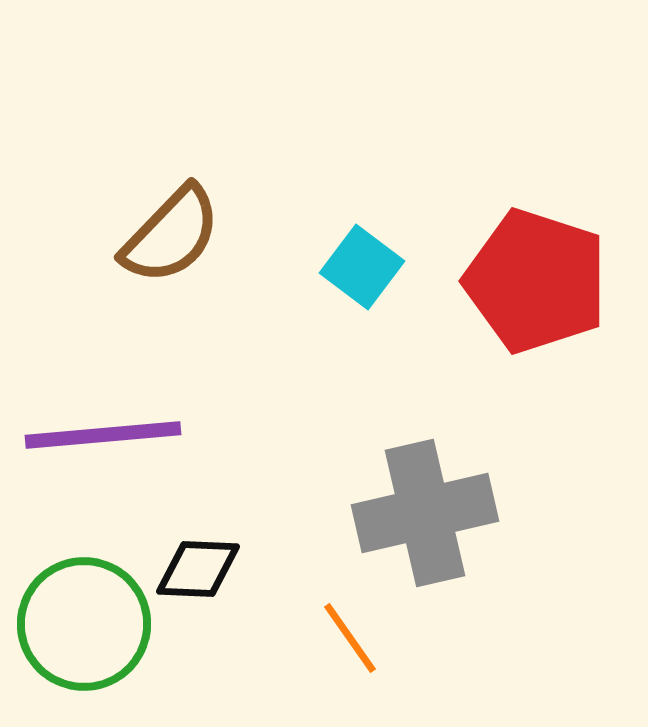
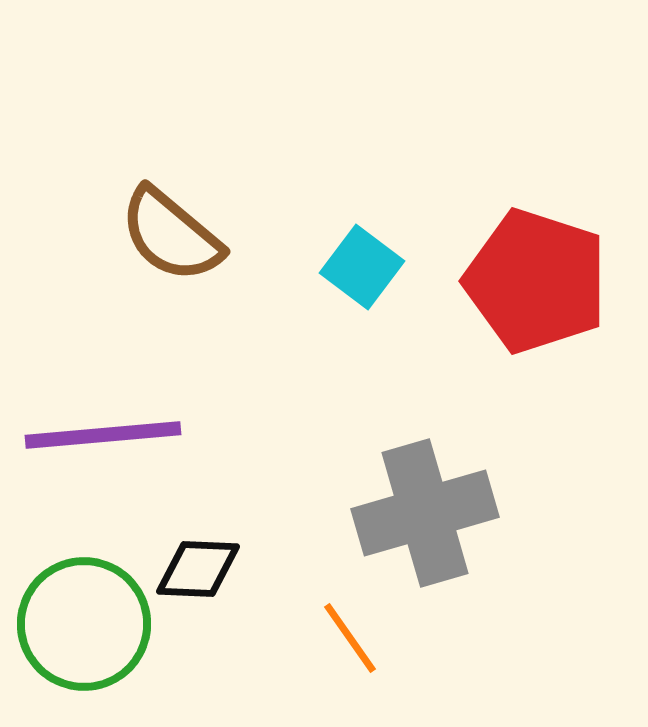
brown semicircle: rotated 86 degrees clockwise
gray cross: rotated 3 degrees counterclockwise
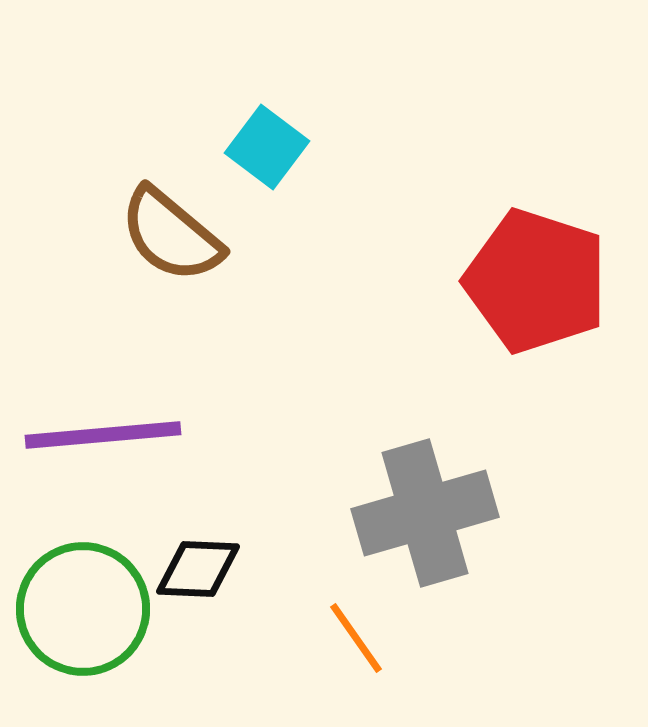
cyan square: moved 95 px left, 120 px up
green circle: moved 1 px left, 15 px up
orange line: moved 6 px right
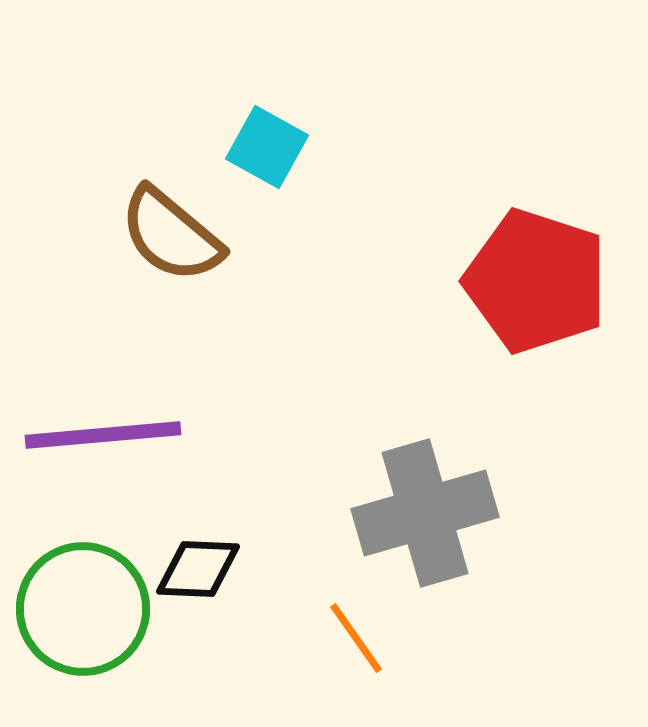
cyan square: rotated 8 degrees counterclockwise
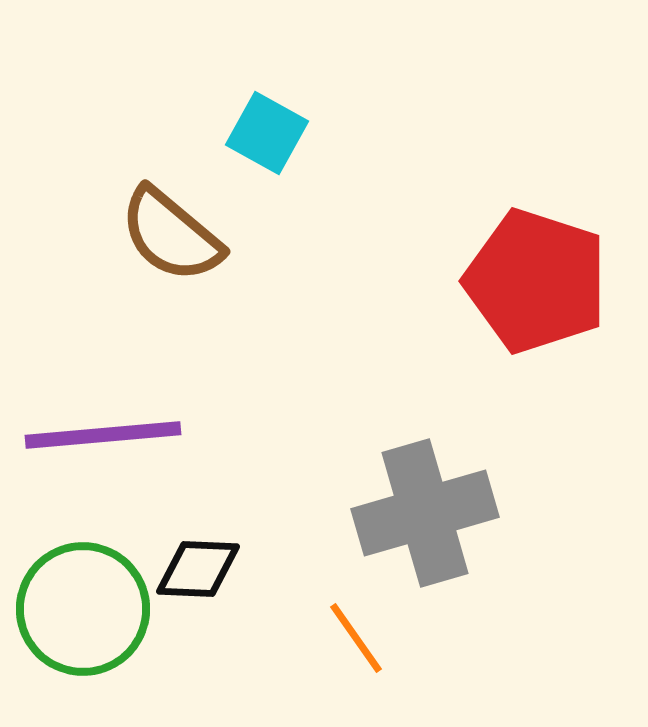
cyan square: moved 14 px up
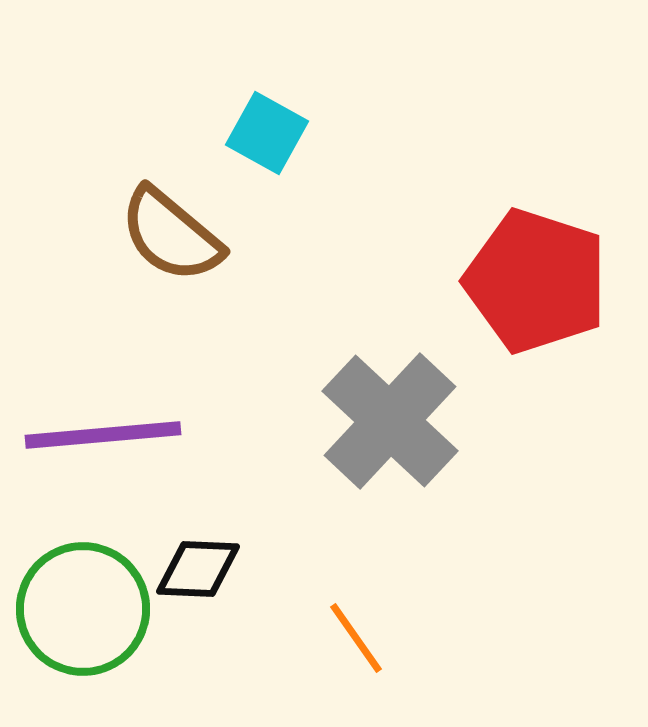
gray cross: moved 35 px left, 92 px up; rotated 31 degrees counterclockwise
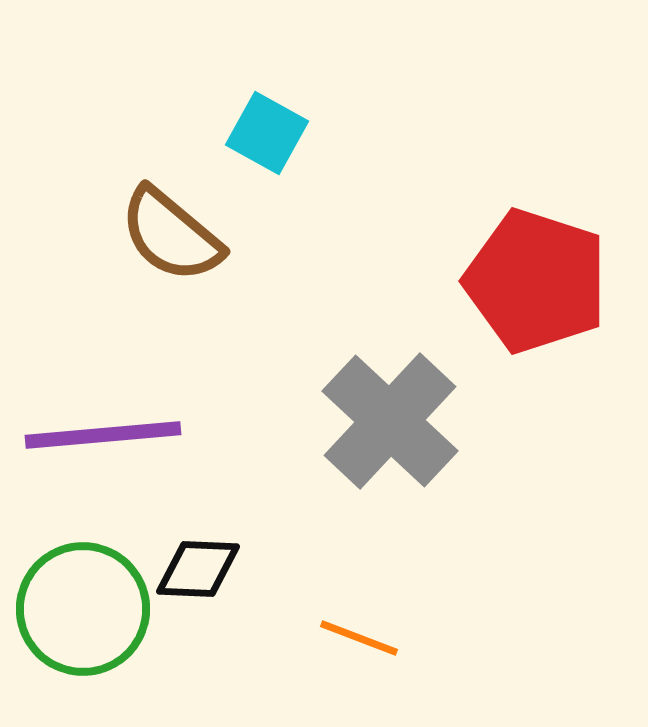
orange line: moved 3 px right; rotated 34 degrees counterclockwise
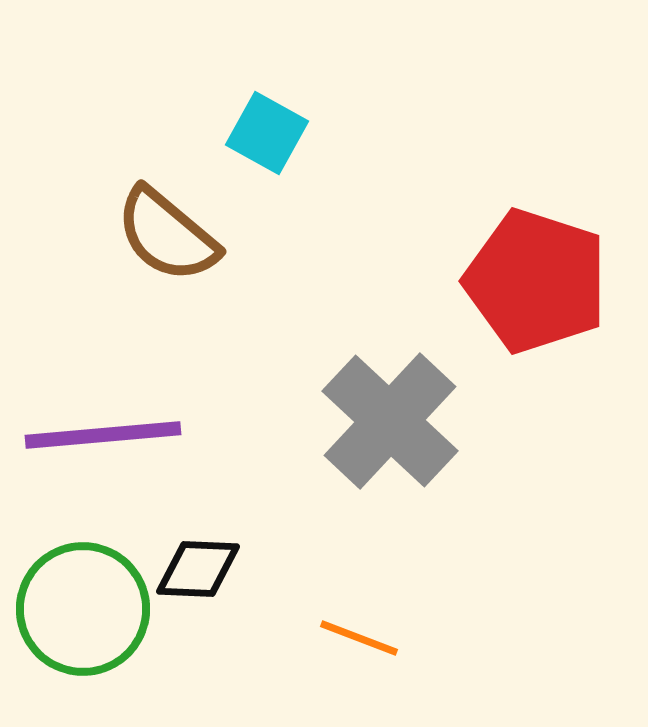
brown semicircle: moved 4 px left
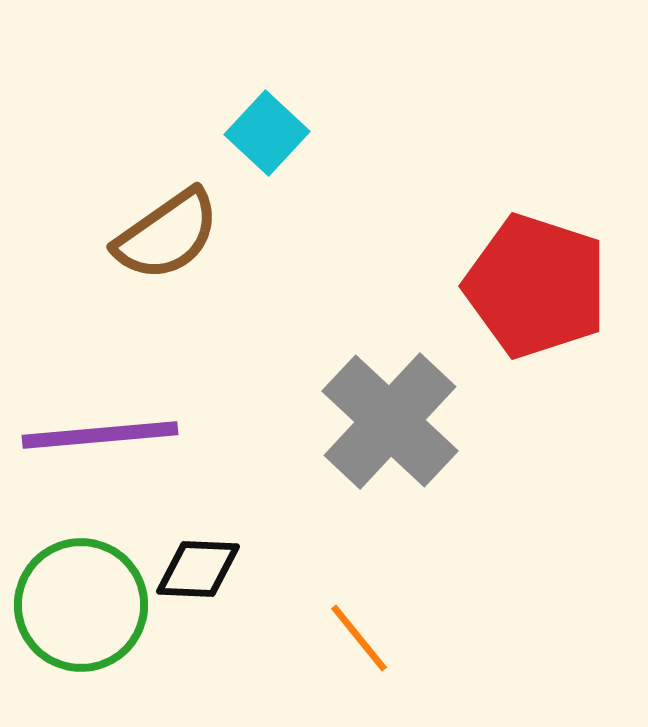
cyan square: rotated 14 degrees clockwise
brown semicircle: rotated 75 degrees counterclockwise
red pentagon: moved 5 px down
purple line: moved 3 px left
green circle: moved 2 px left, 4 px up
orange line: rotated 30 degrees clockwise
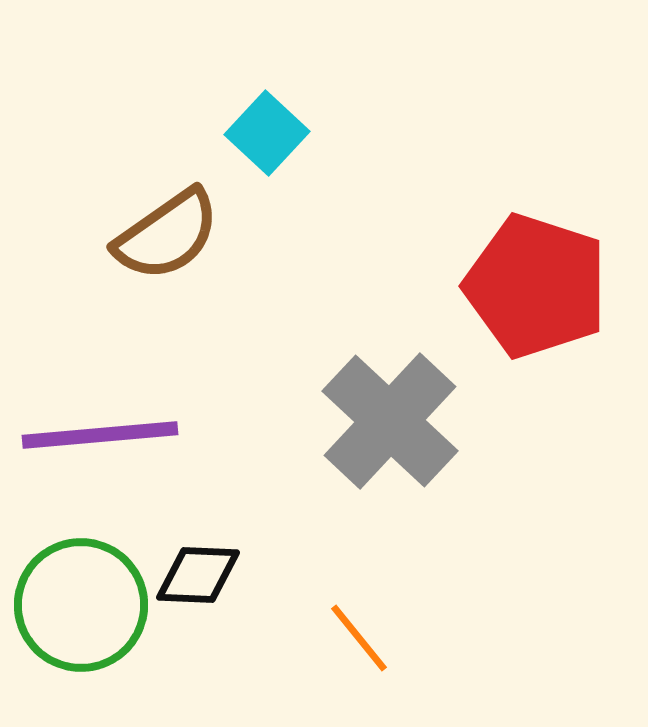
black diamond: moved 6 px down
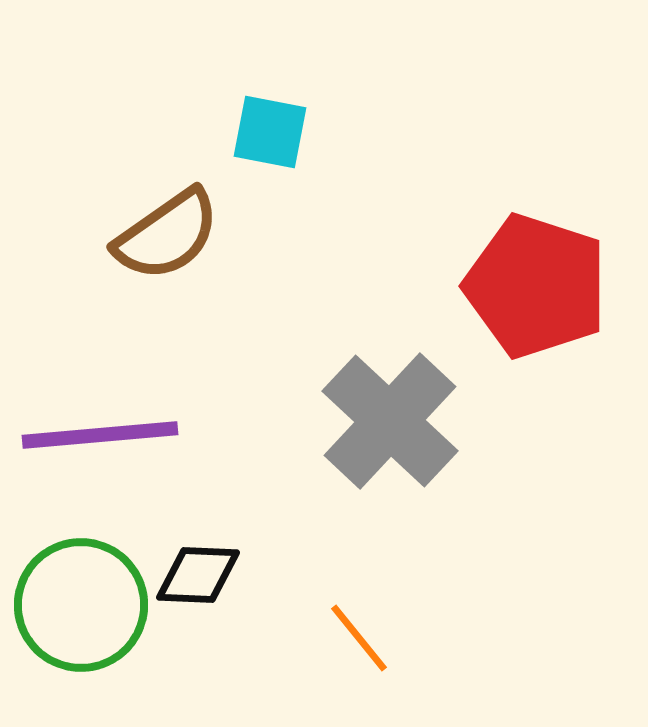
cyan square: moved 3 px right, 1 px up; rotated 32 degrees counterclockwise
